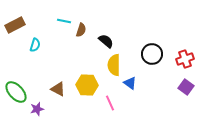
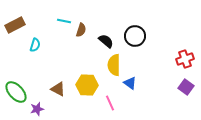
black circle: moved 17 px left, 18 px up
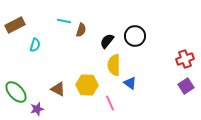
black semicircle: moved 1 px right; rotated 91 degrees counterclockwise
purple square: moved 1 px up; rotated 21 degrees clockwise
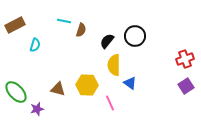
brown triangle: rotated 14 degrees counterclockwise
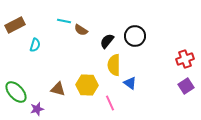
brown semicircle: rotated 104 degrees clockwise
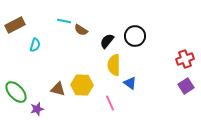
yellow hexagon: moved 5 px left
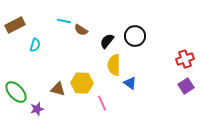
yellow hexagon: moved 2 px up
pink line: moved 8 px left
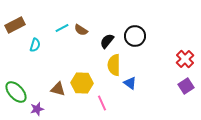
cyan line: moved 2 px left, 7 px down; rotated 40 degrees counterclockwise
red cross: rotated 24 degrees counterclockwise
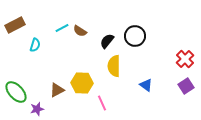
brown semicircle: moved 1 px left, 1 px down
yellow semicircle: moved 1 px down
blue triangle: moved 16 px right, 2 px down
brown triangle: moved 1 px left, 1 px down; rotated 42 degrees counterclockwise
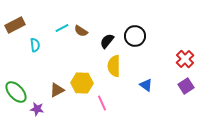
brown semicircle: moved 1 px right
cyan semicircle: rotated 24 degrees counterclockwise
purple star: rotated 24 degrees clockwise
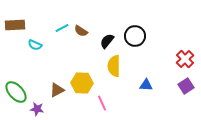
brown rectangle: rotated 24 degrees clockwise
cyan semicircle: rotated 120 degrees clockwise
blue triangle: rotated 32 degrees counterclockwise
